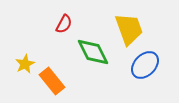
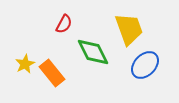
orange rectangle: moved 8 px up
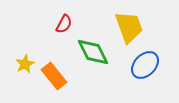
yellow trapezoid: moved 2 px up
orange rectangle: moved 2 px right, 3 px down
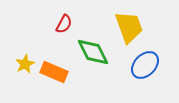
orange rectangle: moved 4 px up; rotated 28 degrees counterclockwise
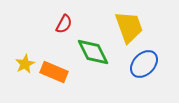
blue ellipse: moved 1 px left, 1 px up
